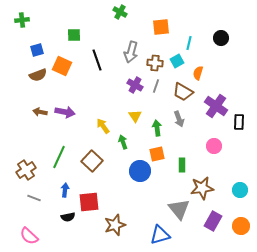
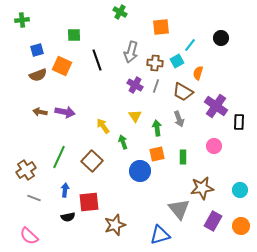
cyan line at (189, 43): moved 1 px right, 2 px down; rotated 24 degrees clockwise
green rectangle at (182, 165): moved 1 px right, 8 px up
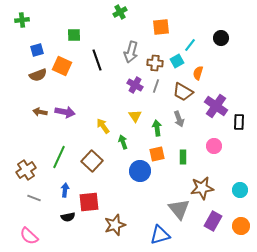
green cross at (120, 12): rotated 32 degrees clockwise
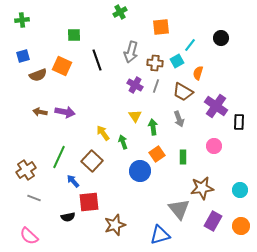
blue square at (37, 50): moved 14 px left, 6 px down
yellow arrow at (103, 126): moved 7 px down
green arrow at (157, 128): moved 4 px left, 1 px up
orange square at (157, 154): rotated 21 degrees counterclockwise
blue arrow at (65, 190): moved 8 px right, 9 px up; rotated 48 degrees counterclockwise
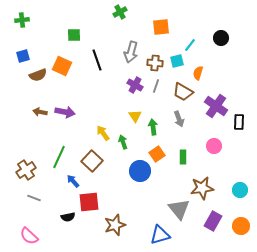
cyan square at (177, 61): rotated 16 degrees clockwise
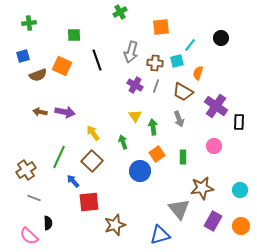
green cross at (22, 20): moved 7 px right, 3 px down
yellow arrow at (103, 133): moved 10 px left
black semicircle at (68, 217): moved 20 px left, 6 px down; rotated 80 degrees counterclockwise
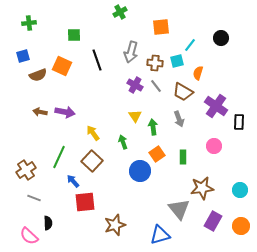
gray line at (156, 86): rotated 56 degrees counterclockwise
red square at (89, 202): moved 4 px left
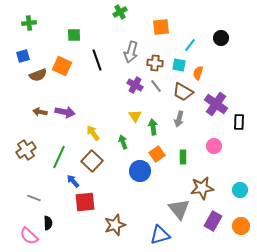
cyan square at (177, 61): moved 2 px right, 4 px down; rotated 24 degrees clockwise
purple cross at (216, 106): moved 2 px up
gray arrow at (179, 119): rotated 35 degrees clockwise
brown cross at (26, 170): moved 20 px up
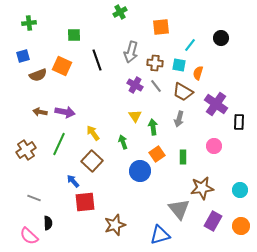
green line at (59, 157): moved 13 px up
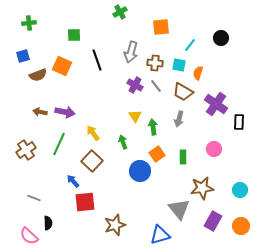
pink circle at (214, 146): moved 3 px down
